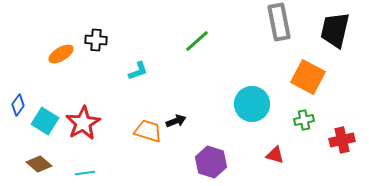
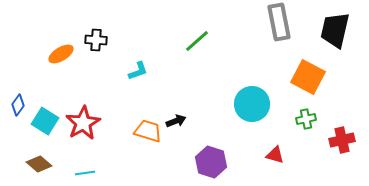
green cross: moved 2 px right, 1 px up
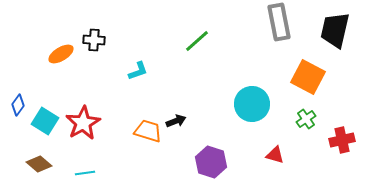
black cross: moved 2 px left
green cross: rotated 24 degrees counterclockwise
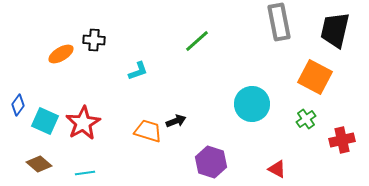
orange square: moved 7 px right
cyan square: rotated 8 degrees counterclockwise
red triangle: moved 2 px right, 14 px down; rotated 12 degrees clockwise
